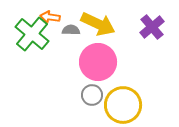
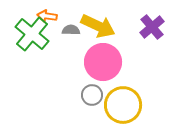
orange arrow: moved 3 px left, 1 px up
yellow arrow: moved 2 px down
pink circle: moved 5 px right
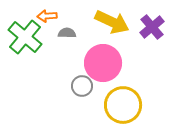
orange arrow: rotated 12 degrees counterclockwise
yellow arrow: moved 14 px right, 4 px up
gray semicircle: moved 4 px left, 3 px down
green cross: moved 7 px left, 3 px down
pink circle: moved 1 px down
gray circle: moved 10 px left, 9 px up
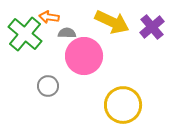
orange arrow: moved 2 px right, 1 px down; rotated 12 degrees clockwise
green cross: moved 3 px up
pink circle: moved 19 px left, 7 px up
gray circle: moved 34 px left
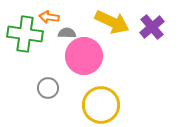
green cross: rotated 32 degrees counterclockwise
gray circle: moved 2 px down
yellow circle: moved 22 px left
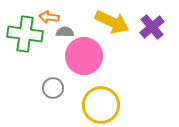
gray semicircle: moved 2 px left, 1 px up
gray circle: moved 5 px right
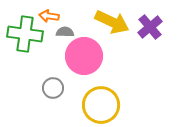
orange arrow: moved 1 px up
purple cross: moved 2 px left
